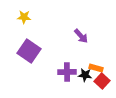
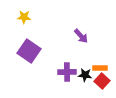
orange rectangle: moved 4 px right; rotated 16 degrees counterclockwise
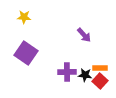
purple arrow: moved 3 px right, 1 px up
purple square: moved 3 px left, 2 px down
red square: moved 2 px left
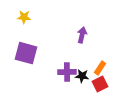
purple arrow: moved 2 px left; rotated 126 degrees counterclockwise
purple square: rotated 20 degrees counterclockwise
orange rectangle: rotated 56 degrees counterclockwise
black star: moved 3 px left, 1 px down
red square: moved 3 px down; rotated 21 degrees clockwise
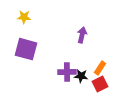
purple square: moved 4 px up
black star: moved 1 px left
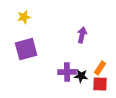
yellow star: rotated 16 degrees counterclockwise
purple square: rotated 30 degrees counterclockwise
red square: rotated 28 degrees clockwise
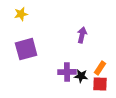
yellow star: moved 3 px left, 3 px up
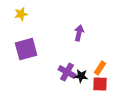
purple arrow: moved 3 px left, 2 px up
purple cross: rotated 30 degrees clockwise
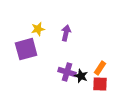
yellow star: moved 17 px right, 15 px down
purple arrow: moved 13 px left
purple cross: rotated 12 degrees counterclockwise
black star: rotated 16 degrees clockwise
